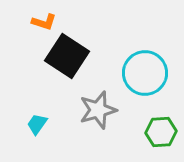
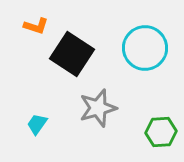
orange L-shape: moved 8 px left, 4 px down
black square: moved 5 px right, 2 px up
cyan circle: moved 25 px up
gray star: moved 2 px up
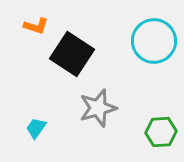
cyan circle: moved 9 px right, 7 px up
cyan trapezoid: moved 1 px left, 4 px down
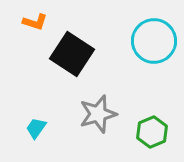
orange L-shape: moved 1 px left, 4 px up
gray star: moved 6 px down
green hexagon: moved 9 px left; rotated 20 degrees counterclockwise
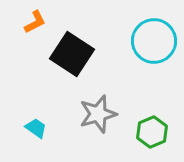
orange L-shape: rotated 45 degrees counterclockwise
cyan trapezoid: rotated 90 degrees clockwise
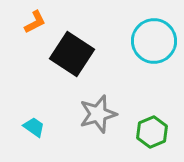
cyan trapezoid: moved 2 px left, 1 px up
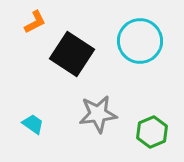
cyan circle: moved 14 px left
gray star: rotated 9 degrees clockwise
cyan trapezoid: moved 1 px left, 3 px up
